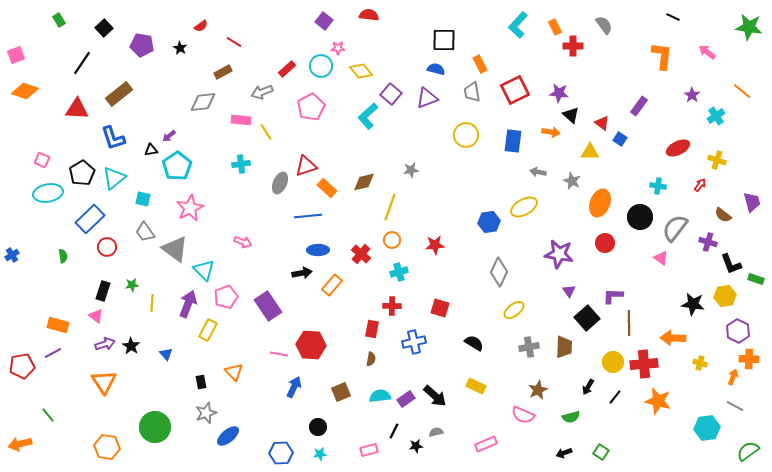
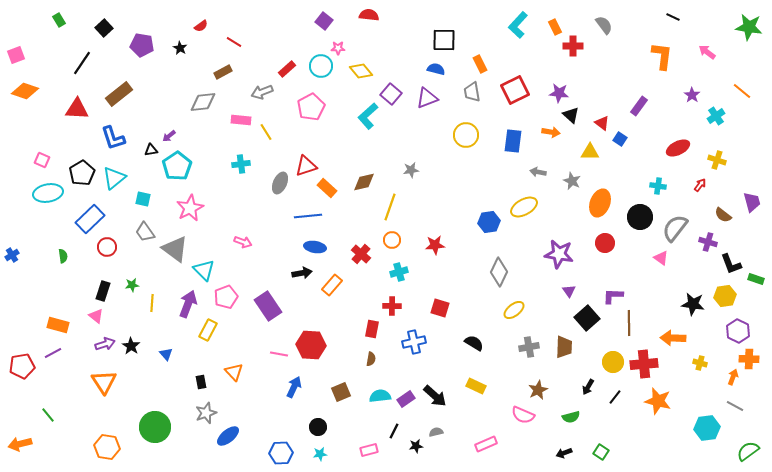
blue ellipse at (318, 250): moved 3 px left, 3 px up; rotated 10 degrees clockwise
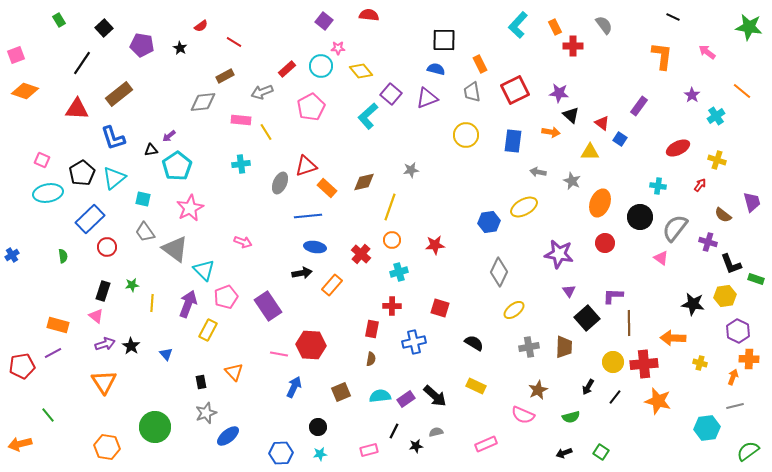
brown rectangle at (223, 72): moved 2 px right, 4 px down
gray line at (735, 406): rotated 42 degrees counterclockwise
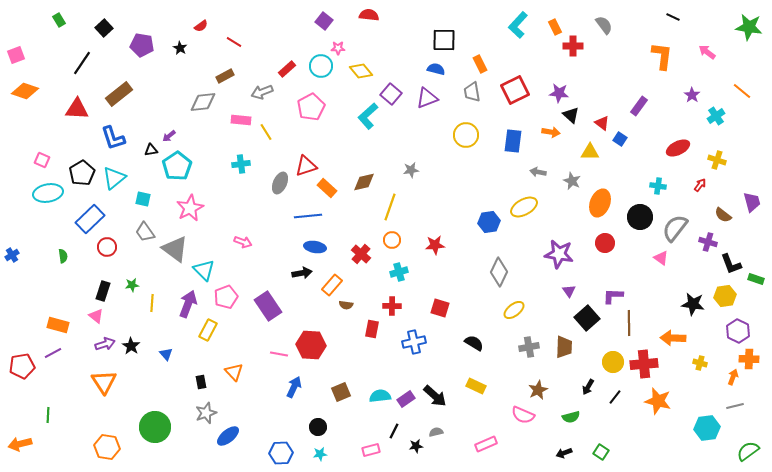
brown semicircle at (371, 359): moved 25 px left, 54 px up; rotated 88 degrees clockwise
green line at (48, 415): rotated 42 degrees clockwise
pink rectangle at (369, 450): moved 2 px right
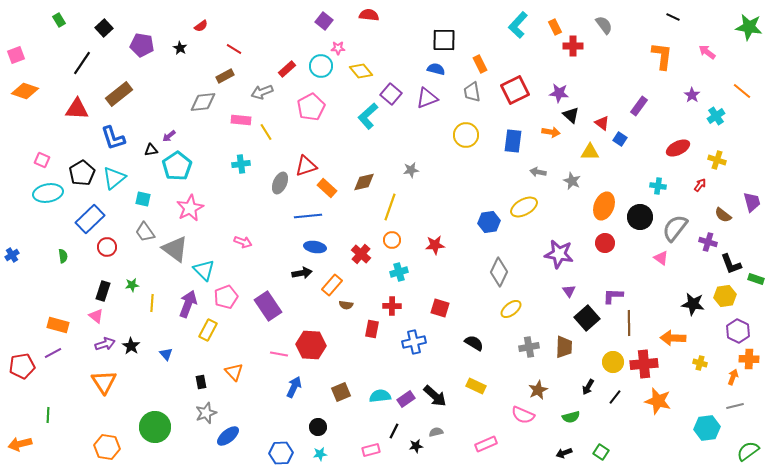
red line at (234, 42): moved 7 px down
orange ellipse at (600, 203): moved 4 px right, 3 px down
yellow ellipse at (514, 310): moved 3 px left, 1 px up
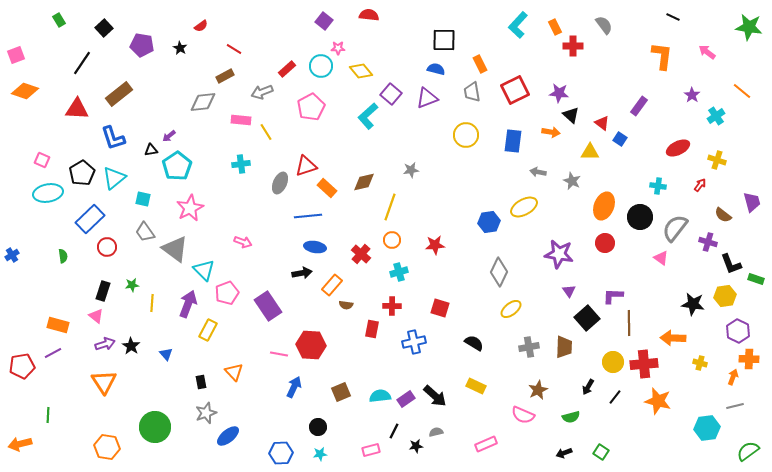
pink pentagon at (226, 297): moved 1 px right, 4 px up
